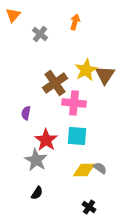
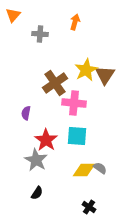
gray cross: rotated 35 degrees counterclockwise
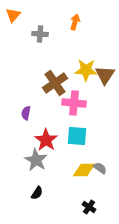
yellow star: rotated 30 degrees clockwise
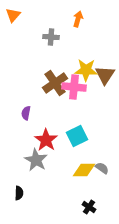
orange arrow: moved 3 px right, 3 px up
gray cross: moved 11 px right, 3 px down
pink cross: moved 16 px up
cyan square: rotated 30 degrees counterclockwise
gray semicircle: moved 2 px right
black semicircle: moved 18 px left; rotated 32 degrees counterclockwise
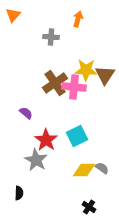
purple semicircle: rotated 120 degrees clockwise
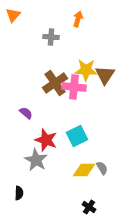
red star: rotated 15 degrees counterclockwise
gray semicircle: rotated 24 degrees clockwise
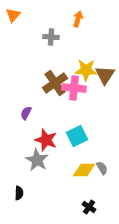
pink cross: moved 1 px down
purple semicircle: rotated 104 degrees counterclockwise
gray star: moved 1 px right
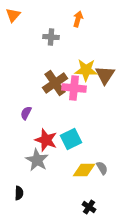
cyan square: moved 6 px left, 3 px down
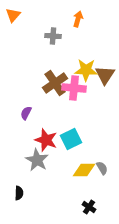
gray cross: moved 2 px right, 1 px up
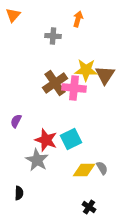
purple semicircle: moved 10 px left, 8 px down
